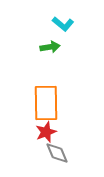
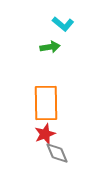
red star: moved 1 px left, 2 px down
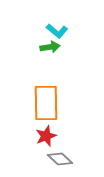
cyan L-shape: moved 6 px left, 7 px down
red star: moved 1 px right, 2 px down
gray diamond: moved 3 px right, 6 px down; rotated 25 degrees counterclockwise
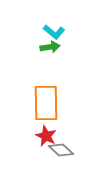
cyan L-shape: moved 3 px left, 1 px down
red star: rotated 25 degrees counterclockwise
gray diamond: moved 1 px right, 9 px up
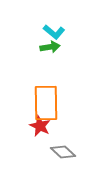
red star: moved 6 px left, 10 px up
gray diamond: moved 2 px right, 2 px down
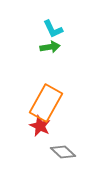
cyan L-shape: moved 1 px left, 3 px up; rotated 25 degrees clockwise
orange rectangle: rotated 30 degrees clockwise
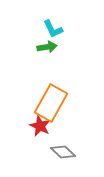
green arrow: moved 3 px left
orange rectangle: moved 5 px right
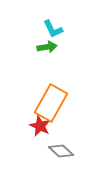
gray diamond: moved 2 px left, 1 px up
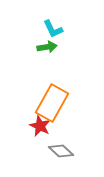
orange rectangle: moved 1 px right
